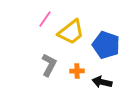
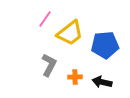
yellow trapezoid: moved 1 px left, 1 px down
blue pentagon: moved 1 px left; rotated 24 degrees counterclockwise
orange cross: moved 2 px left, 6 px down
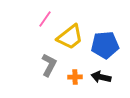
yellow trapezoid: moved 4 px down
black arrow: moved 1 px left, 5 px up
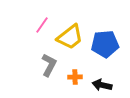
pink line: moved 3 px left, 6 px down
blue pentagon: moved 1 px up
black arrow: moved 1 px right, 8 px down
